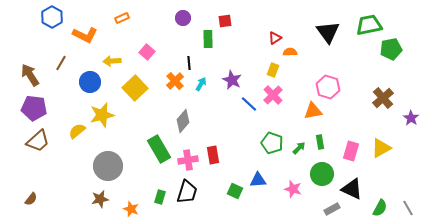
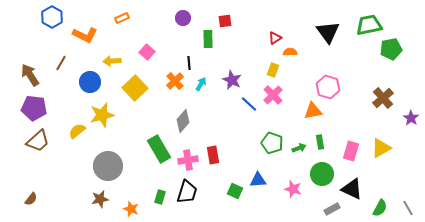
green arrow at (299, 148): rotated 24 degrees clockwise
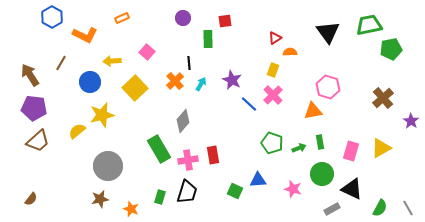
purple star at (411, 118): moved 3 px down
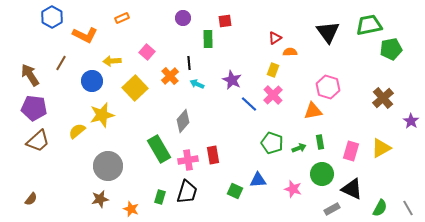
orange cross at (175, 81): moved 5 px left, 5 px up
blue circle at (90, 82): moved 2 px right, 1 px up
cyan arrow at (201, 84): moved 4 px left; rotated 96 degrees counterclockwise
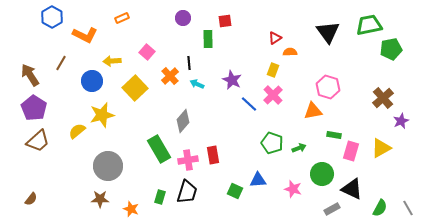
purple pentagon at (34, 108): rotated 25 degrees clockwise
purple star at (411, 121): moved 10 px left; rotated 14 degrees clockwise
green rectangle at (320, 142): moved 14 px right, 7 px up; rotated 72 degrees counterclockwise
brown star at (100, 199): rotated 12 degrees clockwise
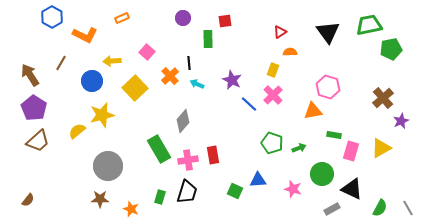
red triangle at (275, 38): moved 5 px right, 6 px up
brown semicircle at (31, 199): moved 3 px left, 1 px down
